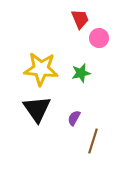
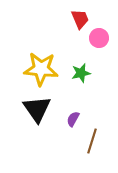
purple semicircle: moved 1 px left, 1 px down
brown line: moved 1 px left
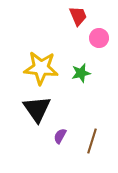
red trapezoid: moved 2 px left, 3 px up
yellow star: moved 1 px up
purple semicircle: moved 13 px left, 17 px down
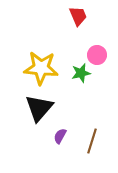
pink circle: moved 2 px left, 17 px down
black triangle: moved 2 px right, 1 px up; rotated 16 degrees clockwise
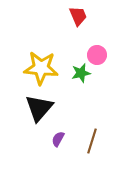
purple semicircle: moved 2 px left, 3 px down
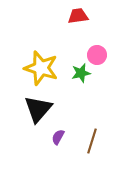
red trapezoid: rotated 75 degrees counterclockwise
yellow star: rotated 12 degrees clockwise
black triangle: moved 1 px left, 1 px down
purple semicircle: moved 2 px up
